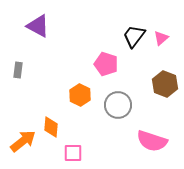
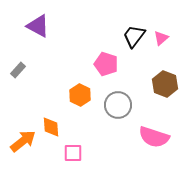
gray rectangle: rotated 35 degrees clockwise
orange diamond: rotated 10 degrees counterclockwise
pink semicircle: moved 2 px right, 4 px up
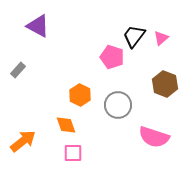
pink pentagon: moved 6 px right, 7 px up
orange diamond: moved 15 px right, 2 px up; rotated 15 degrees counterclockwise
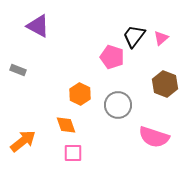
gray rectangle: rotated 70 degrees clockwise
orange hexagon: moved 1 px up
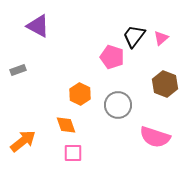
gray rectangle: rotated 42 degrees counterclockwise
pink semicircle: moved 1 px right
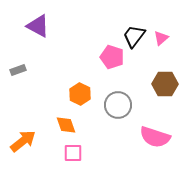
brown hexagon: rotated 20 degrees counterclockwise
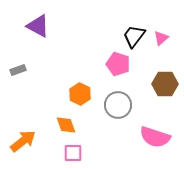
pink pentagon: moved 6 px right, 7 px down
